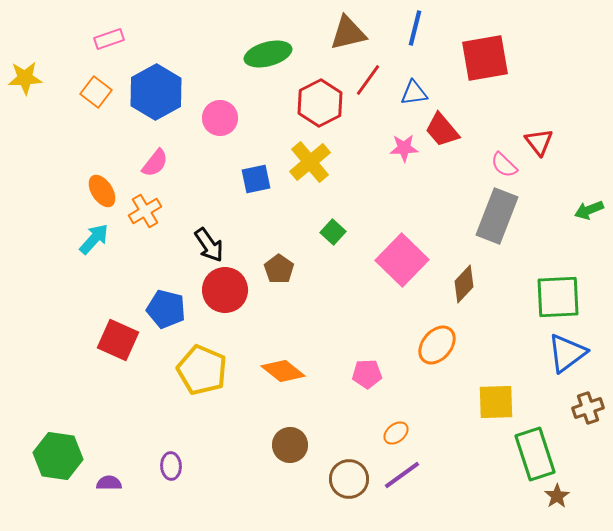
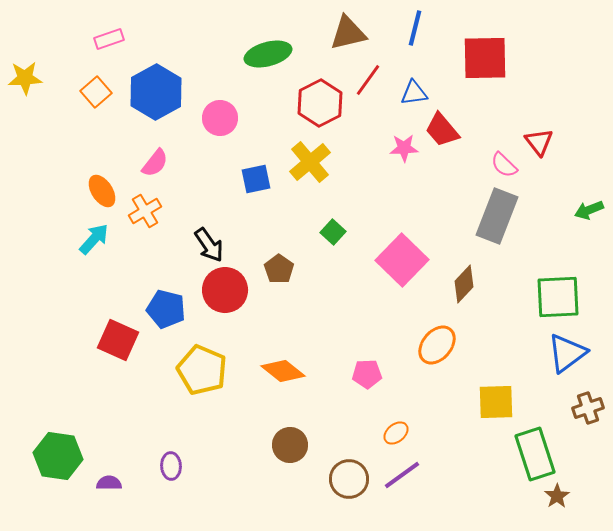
red square at (485, 58): rotated 9 degrees clockwise
orange square at (96, 92): rotated 12 degrees clockwise
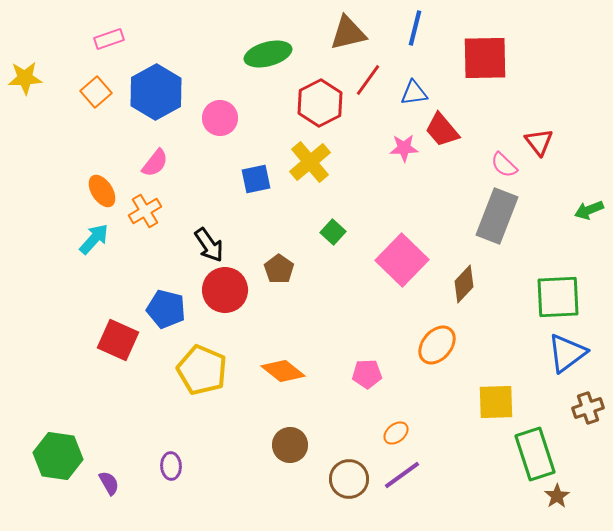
purple semicircle at (109, 483): rotated 60 degrees clockwise
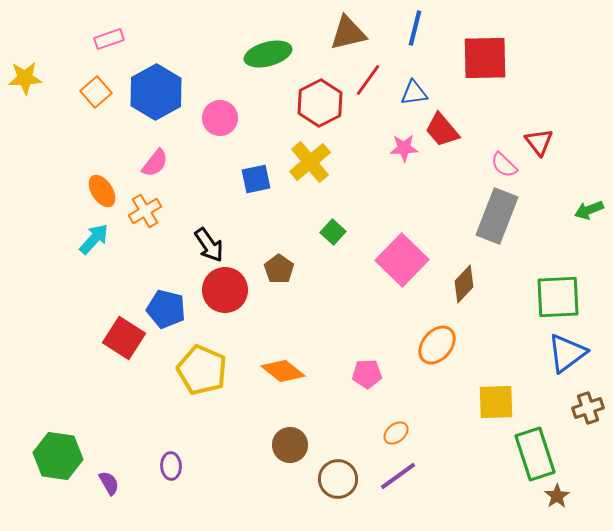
red square at (118, 340): moved 6 px right, 2 px up; rotated 9 degrees clockwise
purple line at (402, 475): moved 4 px left, 1 px down
brown circle at (349, 479): moved 11 px left
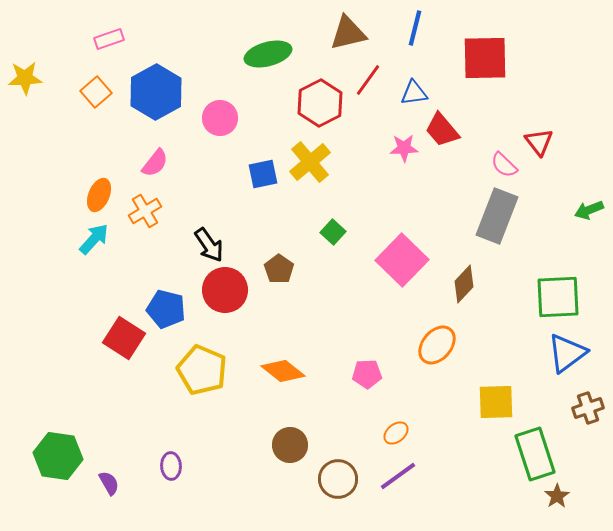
blue square at (256, 179): moved 7 px right, 5 px up
orange ellipse at (102, 191): moved 3 px left, 4 px down; rotated 56 degrees clockwise
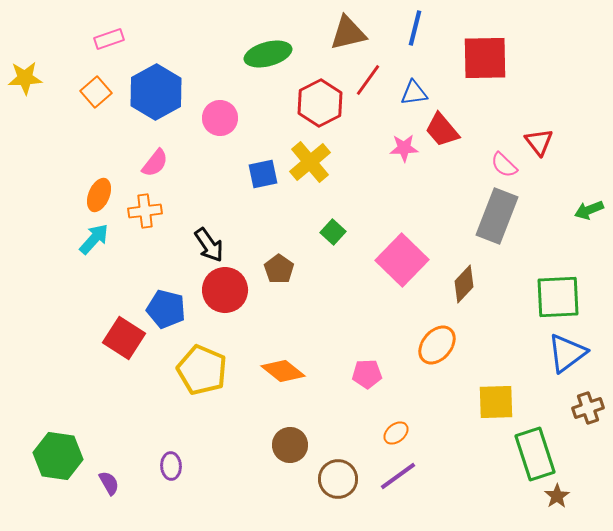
orange cross at (145, 211): rotated 24 degrees clockwise
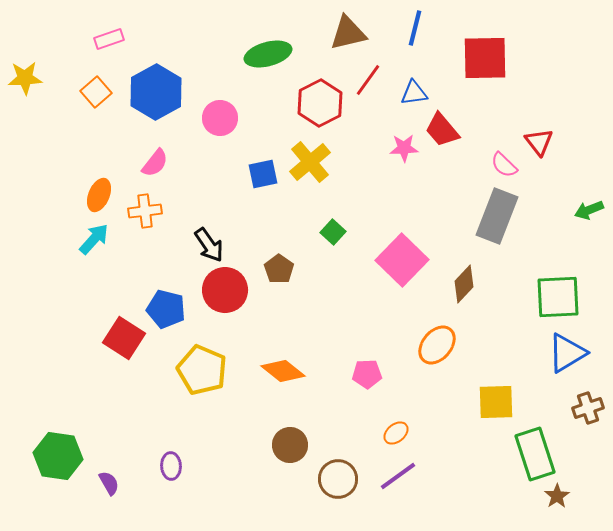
blue triangle at (567, 353): rotated 6 degrees clockwise
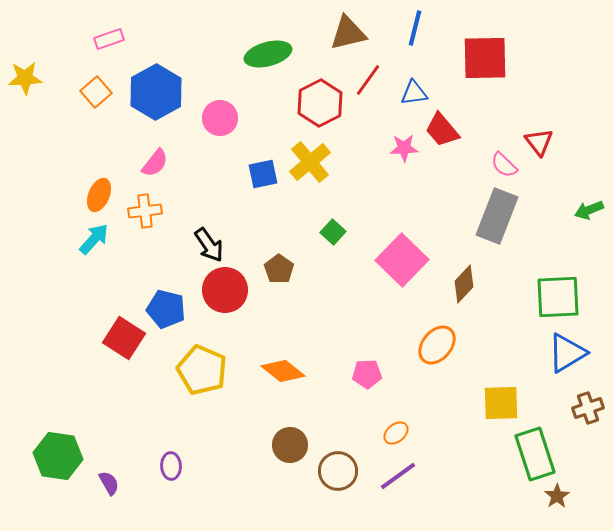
yellow square at (496, 402): moved 5 px right, 1 px down
brown circle at (338, 479): moved 8 px up
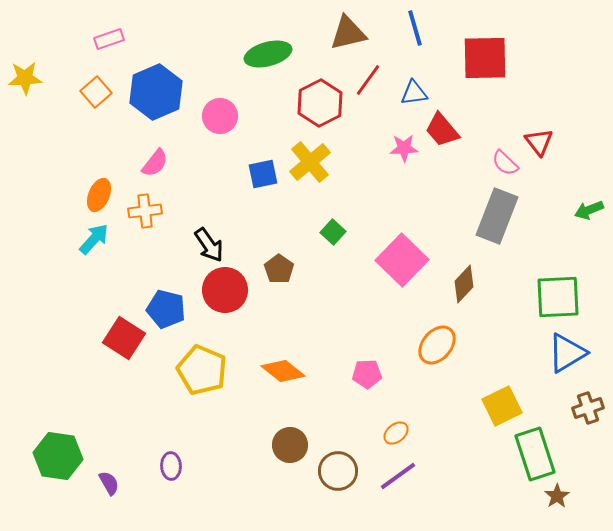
blue line at (415, 28): rotated 30 degrees counterclockwise
blue hexagon at (156, 92): rotated 6 degrees clockwise
pink circle at (220, 118): moved 2 px up
pink semicircle at (504, 165): moved 1 px right, 2 px up
yellow square at (501, 403): moved 1 px right, 3 px down; rotated 24 degrees counterclockwise
